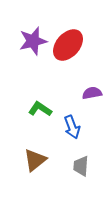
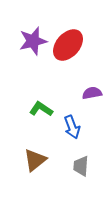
green L-shape: moved 1 px right
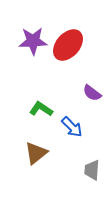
purple star: rotated 12 degrees clockwise
purple semicircle: rotated 132 degrees counterclockwise
blue arrow: rotated 25 degrees counterclockwise
brown triangle: moved 1 px right, 7 px up
gray trapezoid: moved 11 px right, 4 px down
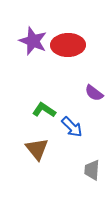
purple star: rotated 24 degrees clockwise
red ellipse: rotated 48 degrees clockwise
purple semicircle: moved 2 px right
green L-shape: moved 3 px right, 1 px down
brown triangle: moved 1 px right, 4 px up; rotated 30 degrees counterclockwise
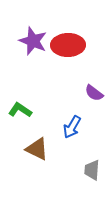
green L-shape: moved 24 px left
blue arrow: rotated 75 degrees clockwise
brown triangle: rotated 25 degrees counterclockwise
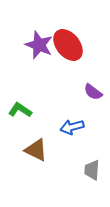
purple star: moved 6 px right, 4 px down
red ellipse: rotated 52 degrees clockwise
purple semicircle: moved 1 px left, 1 px up
blue arrow: rotated 45 degrees clockwise
brown triangle: moved 1 px left, 1 px down
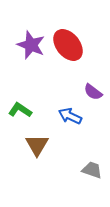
purple star: moved 8 px left
blue arrow: moved 2 px left, 11 px up; rotated 40 degrees clockwise
brown triangle: moved 1 px right, 5 px up; rotated 35 degrees clockwise
gray trapezoid: rotated 105 degrees clockwise
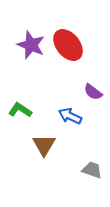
brown triangle: moved 7 px right
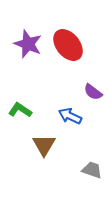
purple star: moved 3 px left, 1 px up
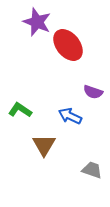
purple star: moved 9 px right, 22 px up
purple semicircle: rotated 18 degrees counterclockwise
